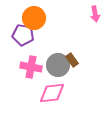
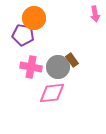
gray circle: moved 2 px down
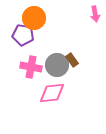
gray circle: moved 1 px left, 2 px up
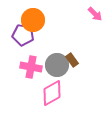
pink arrow: rotated 35 degrees counterclockwise
orange circle: moved 1 px left, 2 px down
pink diamond: rotated 24 degrees counterclockwise
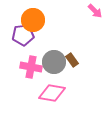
pink arrow: moved 3 px up
purple pentagon: rotated 15 degrees counterclockwise
gray circle: moved 3 px left, 3 px up
pink diamond: rotated 40 degrees clockwise
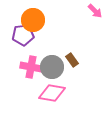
gray circle: moved 2 px left, 5 px down
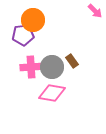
brown rectangle: moved 1 px down
pink cross: rotated 15 degrees counterclockwise
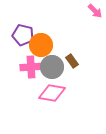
orange circle: moved 8 px right, 25 px down
purple pentagon: rotated 20 degrees clockwise
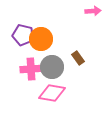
pink arrow: moved 2 px left; rotated 49 degrees counterclockwise
orange circle: moved 6 px up
brown rectangle: moved 6 px right, 3 px up
pink cross: moved 2 px down
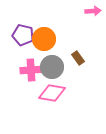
orange circle: moved 3 px right
pink cross: moved 1 px down
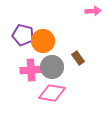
orange circle: moved 1 px left, 2 px down
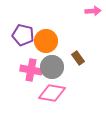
orange circle: moved 3 px right
pink cross: rotated 15 degrees clockwise
